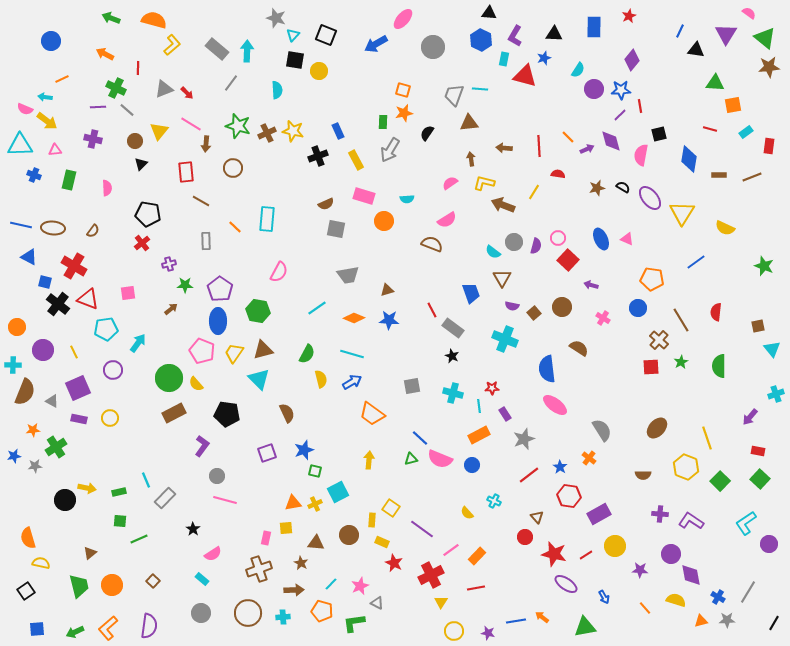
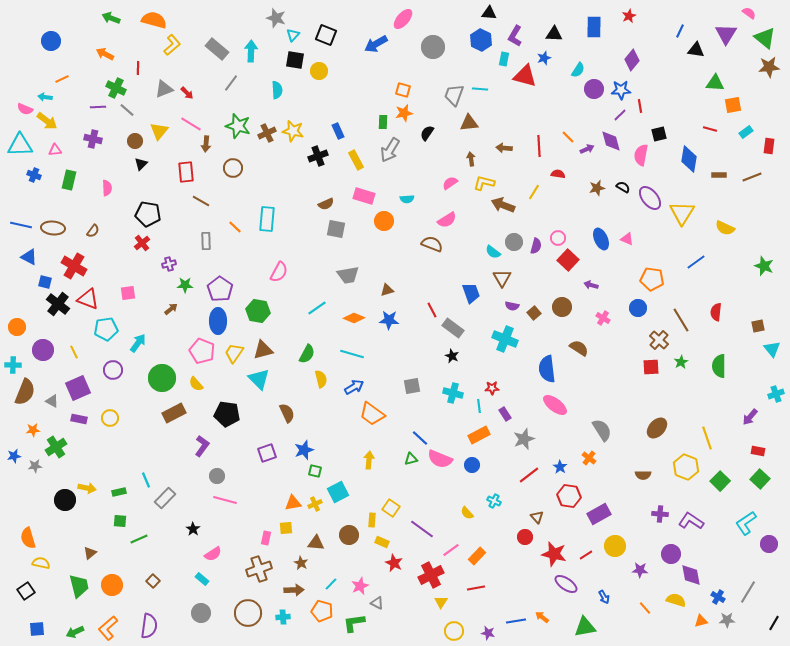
cyan arrow at (247, 51): moved 4 px right
green circle at (169, 378): moved 7 px left
blue arrow at (352, 382): moved 2 px right, 5 px down
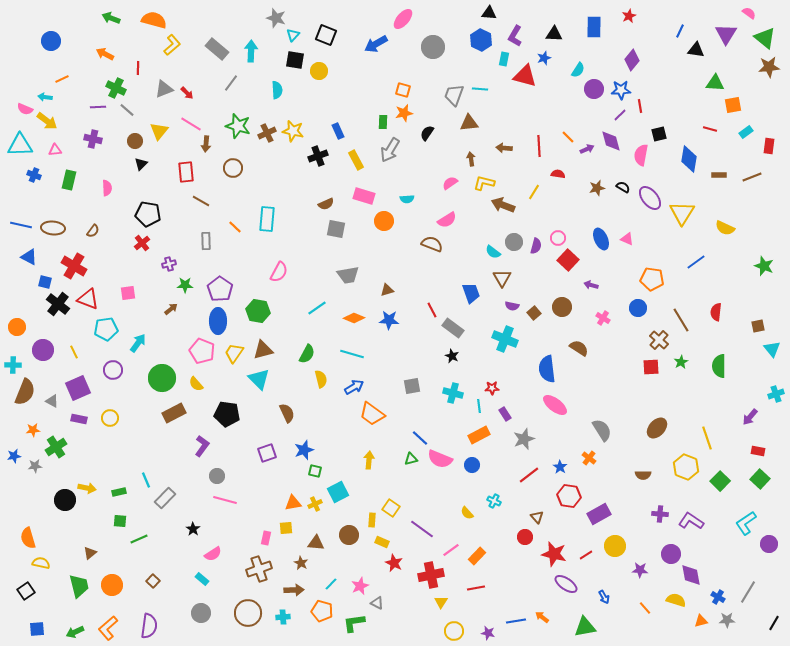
red cross at (431, 575): rotated 15 degrees clockwise
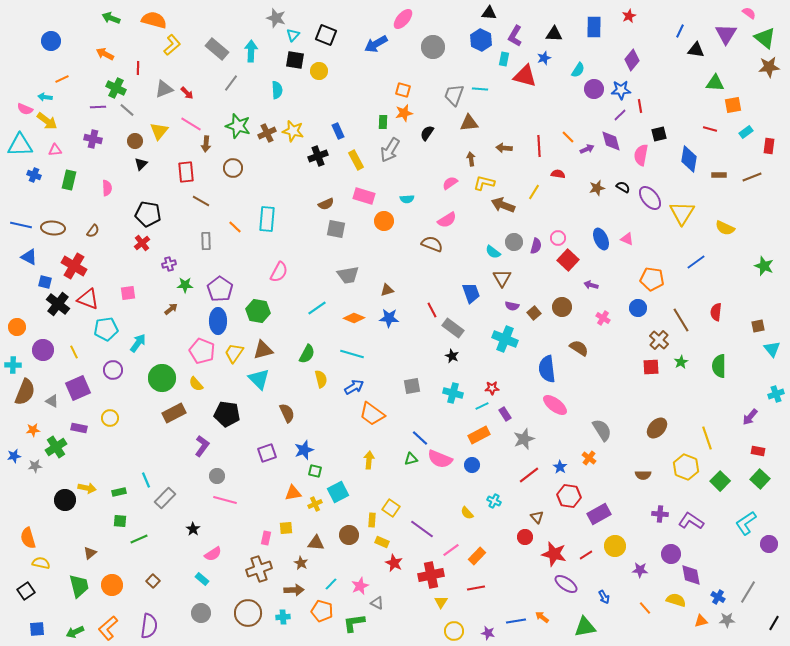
blue star at (389, 320): moved 2 px up
cyan line at (479, 406): moved 3 px right; rotated 72 degrees clockwise
purple rectangle at (79, 419): moved 9 px down
orange triangle at (293, 503): moved 10 px up
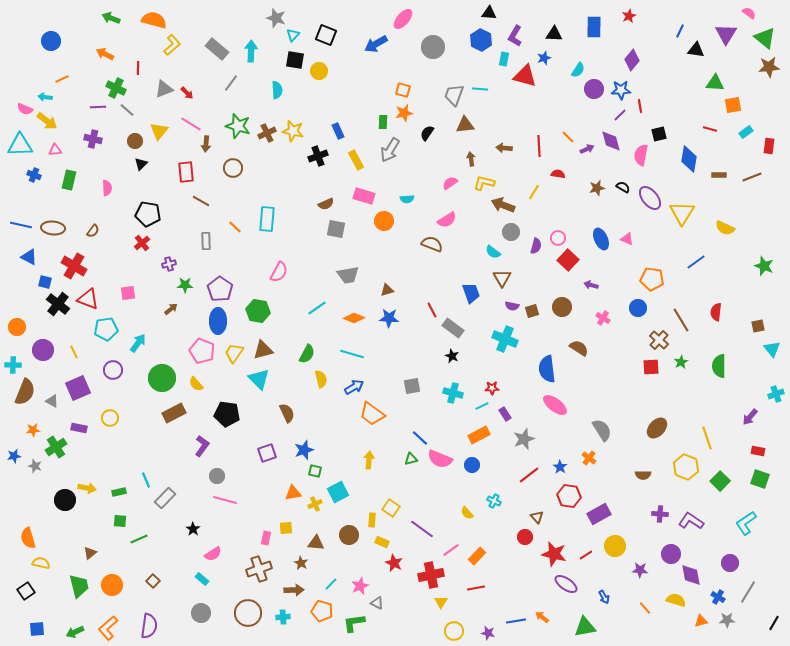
brown triangle at (469, 123): moved 4 px left, 2 px down
gray circle at (514, 242): moved 3 px left, 10 px up
brown square at (534, 313): moved 2 px left, 2 px up; rotated 24 degrees clockwise
gray star at (35, 466): rotated 24 degrees clockwise
green square at (760, 479): rotated 24 degrees counterclockwise
purple circle at (769, 544): moved 39 px left, 19 px down
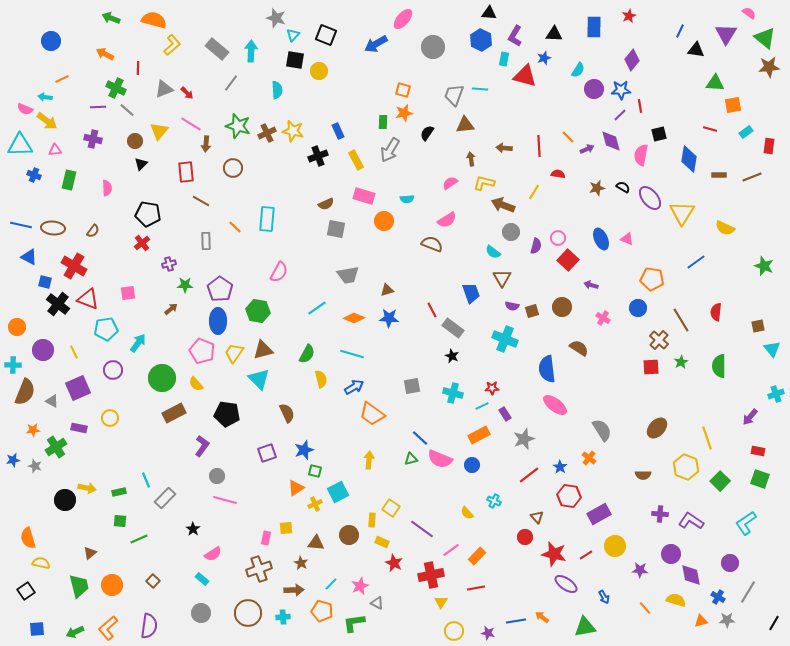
blue star at (14, 456): moved 1 px left, 4 px down
orange triangle at (293, 493): moved 3 px right, 5 px up; rotated 24 degrees counterclockwise
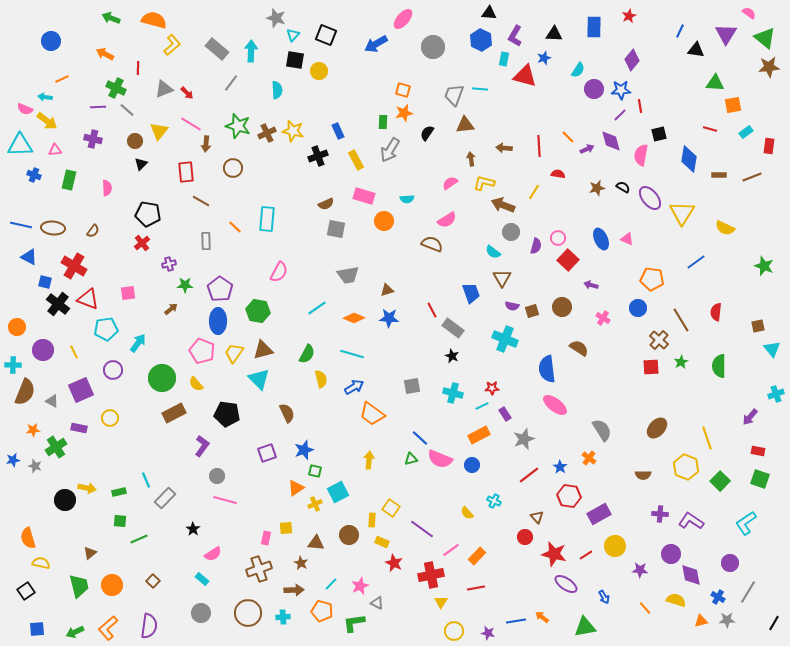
purple square at (78, 388): moved 3 px right, 2 px down
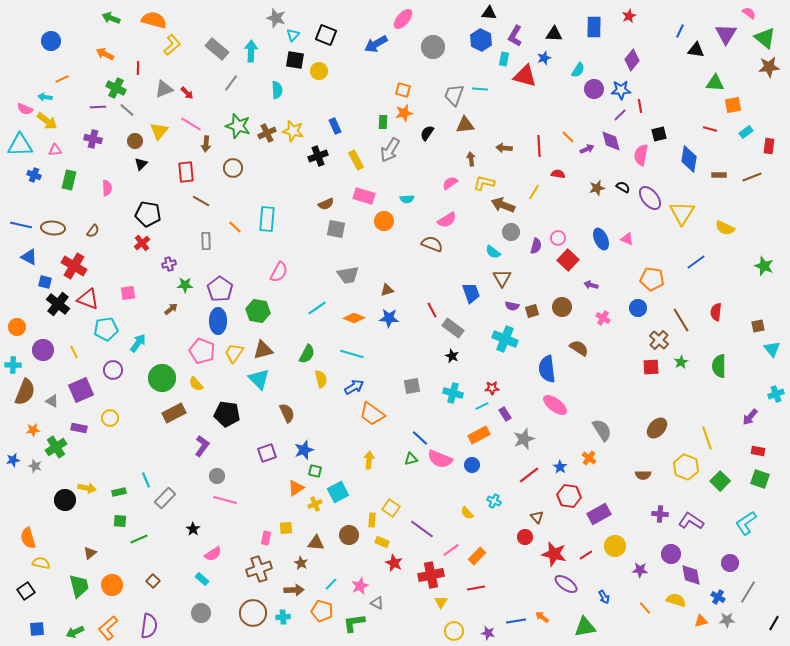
blue rectangle at (338, 131): moved 3 px left, 5 px up
brown circle at (248, 613): moved 5 px right
